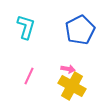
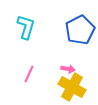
pink line: moved 2 px up
yellow cross: moved 1 px down
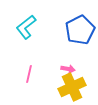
cyan L-shape: rotated 145 degrees counterclockwise
pink line: rotated 12 degrees counterclockwise
yellow cross: rotated 36 degrees clockwise
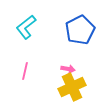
pink line: moved 4 px left, 3 px up
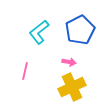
cyan L-shape: moved 13 px right, 5 px down
pink arrow: moved 1 px right, 7 px up
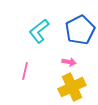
cyan L-shape: moved 1 px up
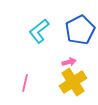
pink arrow: rotated 24 degrees counterclockwise
pink line: moved 12 px down
yellow cross: moved 1 px right, 5 px up; rotated 8 degrees counterclockwise
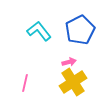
cyan L-shape: rotated 90 degrees clockwise
